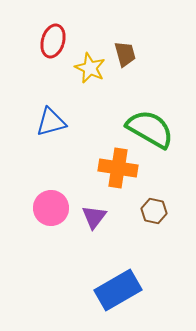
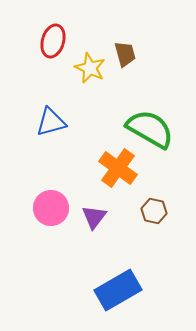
orange cross: rotated 27 degrees clockwise
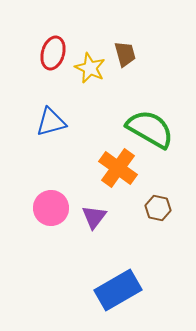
red ellipse: moved 12 px down
brown hexagon: moved 4 px right, 3 px up
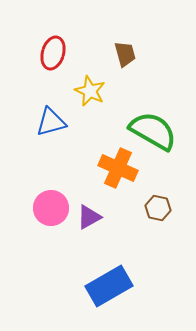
yellow star: moved 23 px down
green semicircle: moved 3 px right, 2 px down
orange cross: rotated 12 degrees counterclockwise
purple triangle: moved 5 px left; rotated 24 degrees clockwise
blue rectangle: moved 9 px left, 4 px up
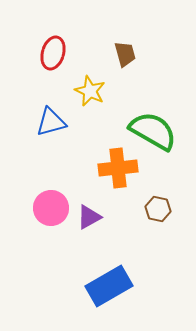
orange cross: rotated 30 degrees counterclockwise
brown hexagon: moved 1 px down
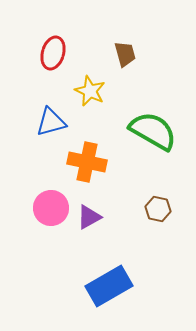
orange cross: moved 31 px left, 6 px up; rotated 18 degrees clockwise
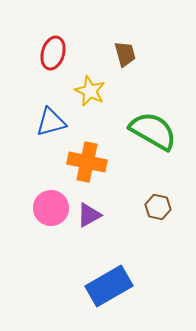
brown hexagon: moved 2 px up
purple triangle: moved 2 px up
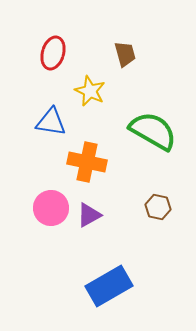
blue triangle: rotated 24 degrees clockwise
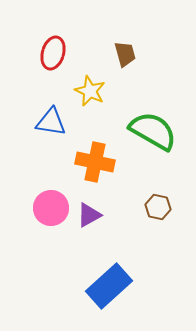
orange cross: moved 8 px right
blue rectangle: rotated 12 degrees counterclockwise
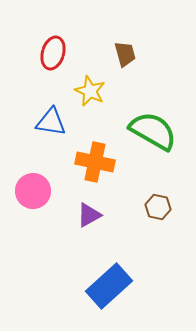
pink circle: moved 18 px left, 17 px up
